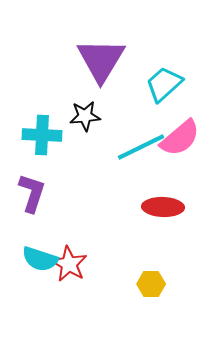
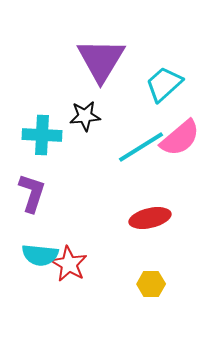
cyan line: rotated 6 degrees counterclockwise
red ellipse: moved 13 px left, 11 px down; rotated 15 degrees counterclockwise
cyan semicircle: moved 4 px up; rotated 12 degrees counterclockwise
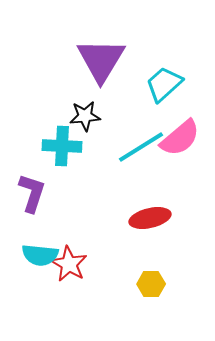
cyan cross: moved 20 px right, 11 px down
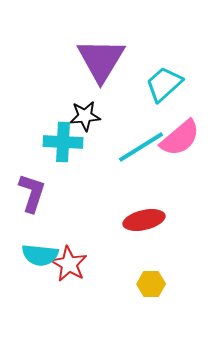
cyan cross: moved 1 px right, 4 px up
red ellipse: moved 6 px left, 2 px down
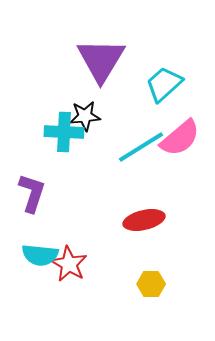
cyan cross: moved 1 px right, 10 px up
